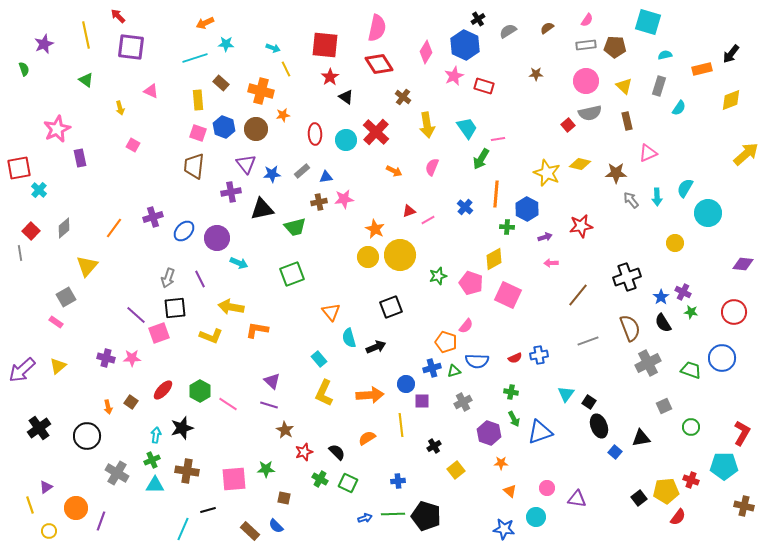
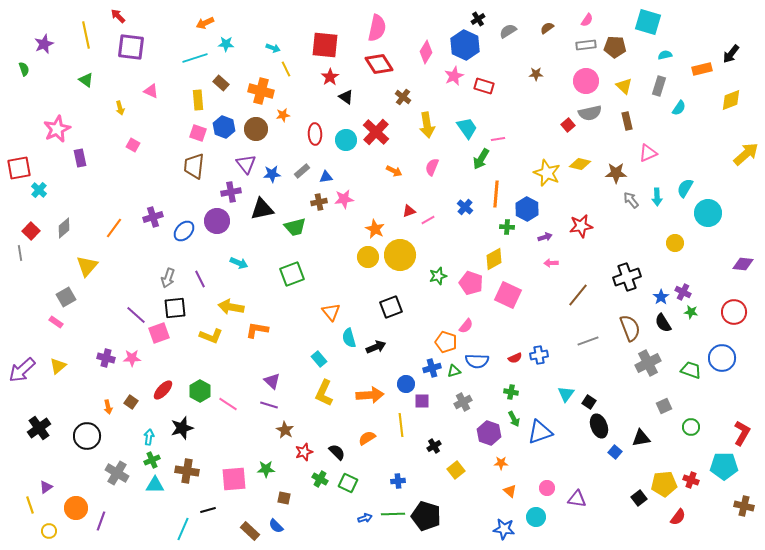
purple circle at (217, 238): moved 17 px up
cyan arrow at (156, 435): moved 7 px left, 2 px down
yellow pentagon at (666, 491): moved 2 px left, 7 px up
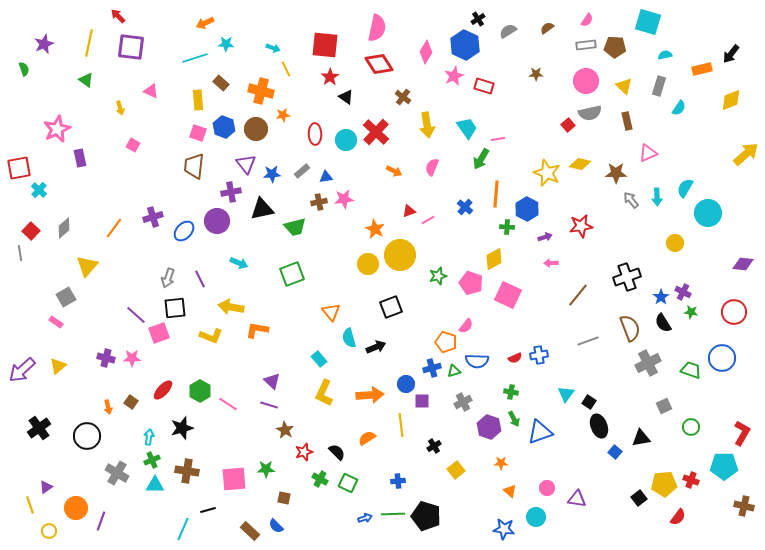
yellow line at (86, 35): moved 3 px right, 8 px down; rotated 24 degrees clockwise
yellow circle at (368, 257): moved 7 px down
purple hexagon at (489, 433): moved 6 px up
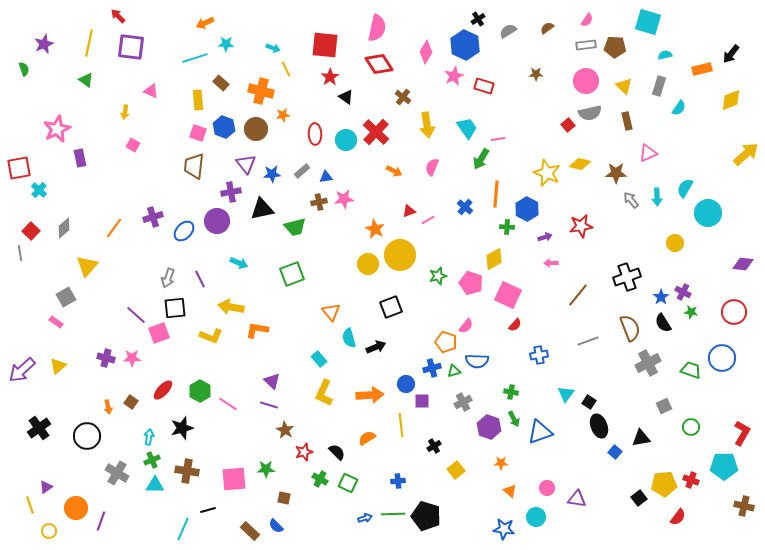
yellow arrow at (120, 108): moved 5 px right, 4 px down; rotated 24 degrees clockwise
red semicircle at (515, 358): moved 33 px up; rotated 24 degrees counterclockwise
